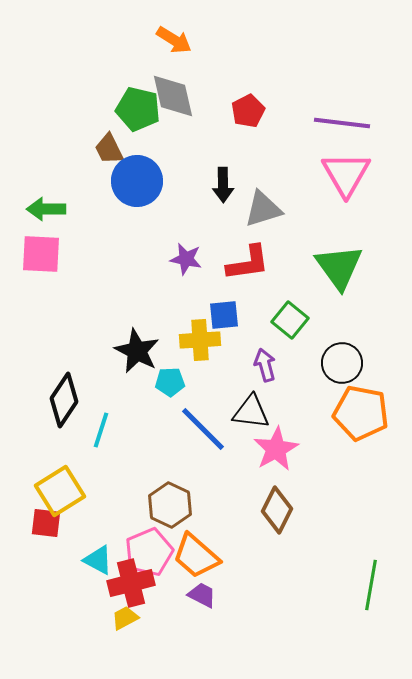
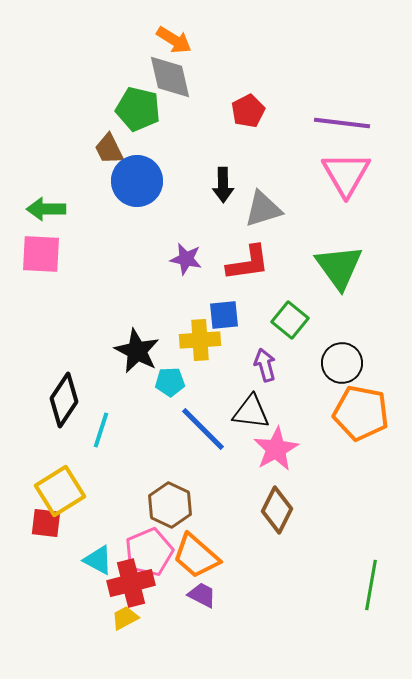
gray diamond: moved 3 px left, 19 px up
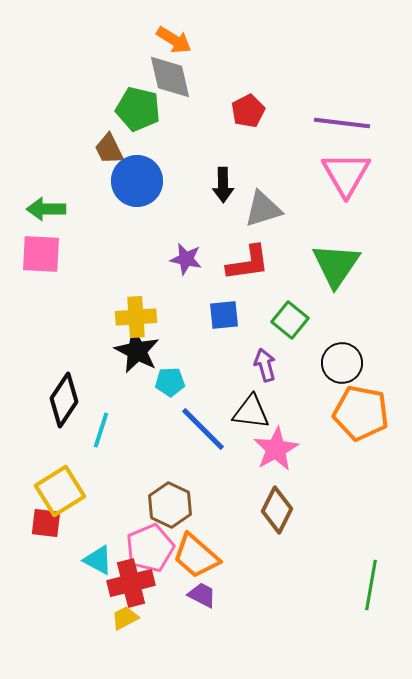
green triangle: moved 3 px left, 2 px up; rotated 10 degrees clockwise
yellow cross: moved 64 px left, 23 px up
pink pentagon: moved 1 px right, 4 px up
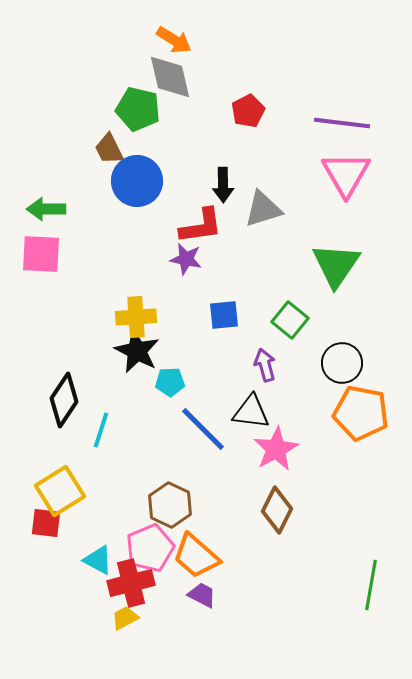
red L-shape: moved 47 px left, 37 px up
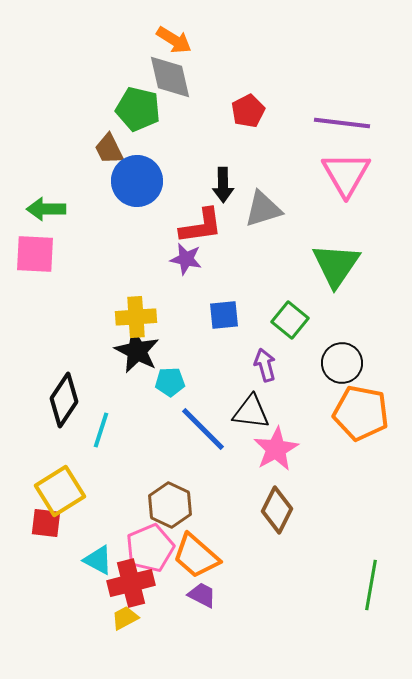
pink square: moved 6 px left
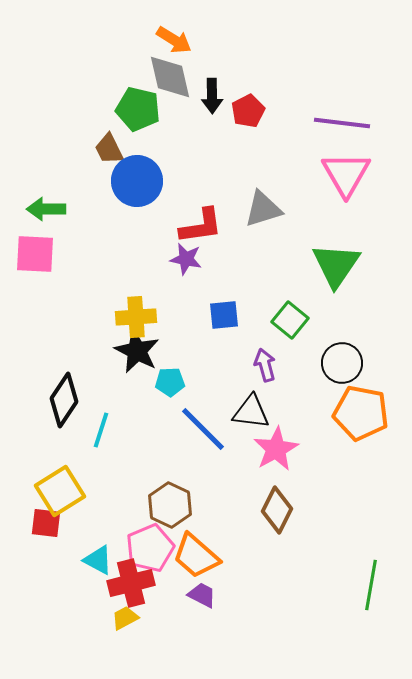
black arrow: moved 11 px left, 89 px up
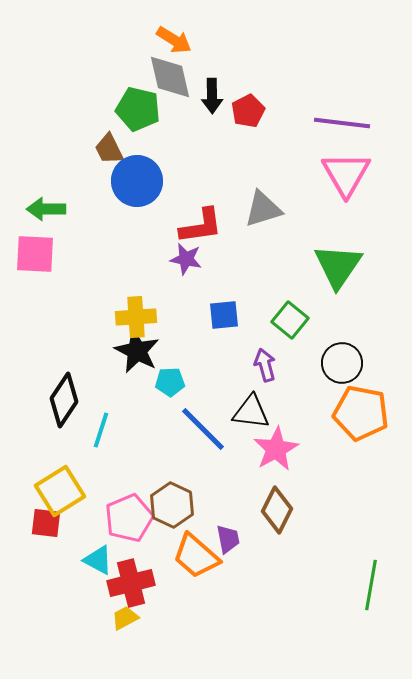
green triangle: moved 2 px right, 1 px down
brown hexagon: moved 2 px right
pink pentagon: moved 21 px left, 30 px up
purple trapezoid: moved 26 px right, 56 px up; rotated 52 degrees clockwise
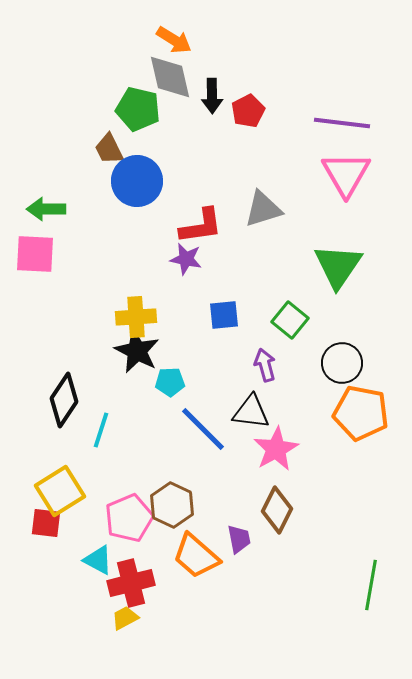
purple trapezoid: moved 11 px right
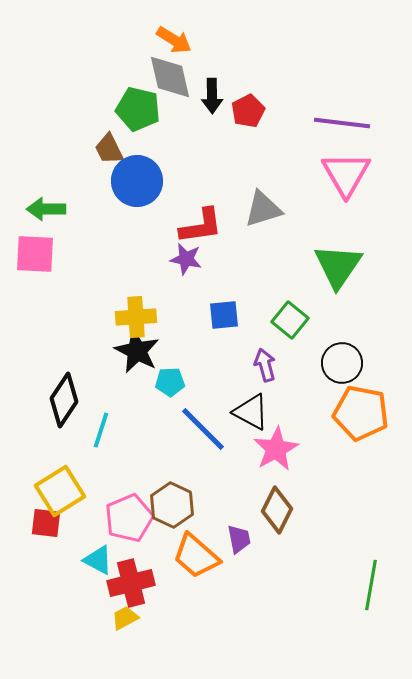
black triangle: rotated 21 degrees clockwise
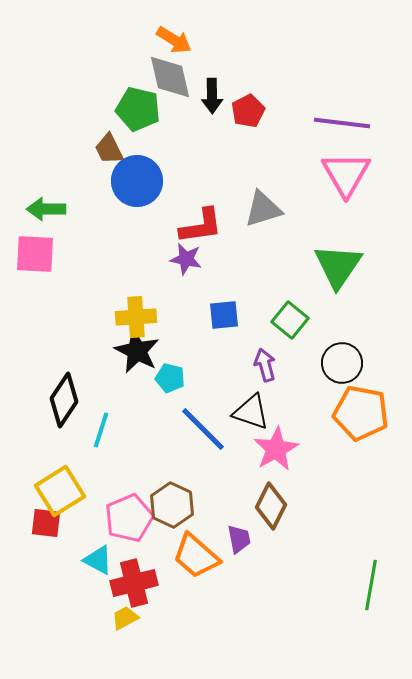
cyan pentagon: moved 4 px up; rotated 16 degrees clockwise
black triangle: rotated 9 degrees counterclockwise
brown diamond: moved 6 px left, 4 px up
red cross: moved 3 px right
